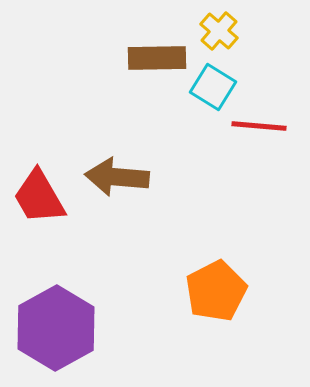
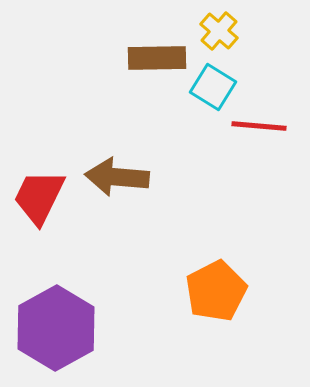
red trapezoid: rotated 56 degrees clockwise
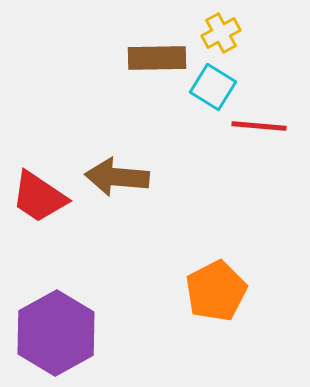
yellow cross: moved 2 px right, 2 px down; rotated 21 degrees clockwise
red trapezoid: rotated 82 degrees counterclockwise
purple hexagon: moved 5 px down
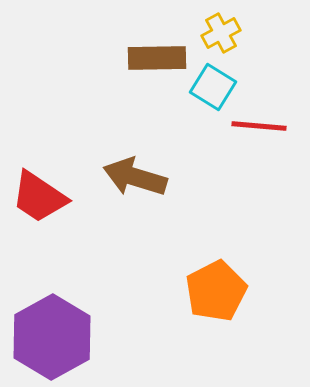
brown arrow: moved 18 px right; rotated 12 degrees clockwise
purple hexagon: moved 4 px left, 4 px down
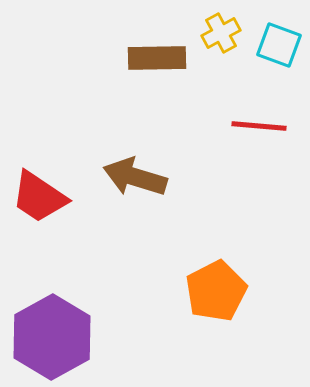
cyan square: moved 66 px right, 42 px up; rotated 12 degrees counterclockwise
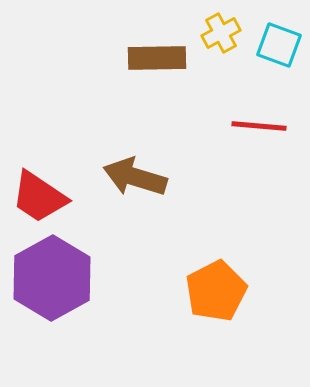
purple hexagon: moved 59 px up
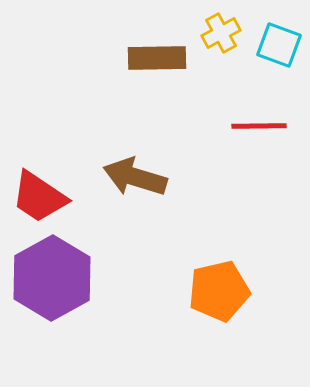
red line: rotated 6 degrees counterclockwise
orange pentagon: moved 3 px right; rotated 14 degrees clockwise
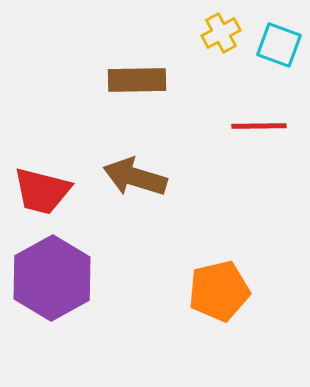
brown rectangle: moved 20 px left, 22 px down
red trapezoid: moved 3 px right, 6 px up; rotated 20 degrees counterclockwise
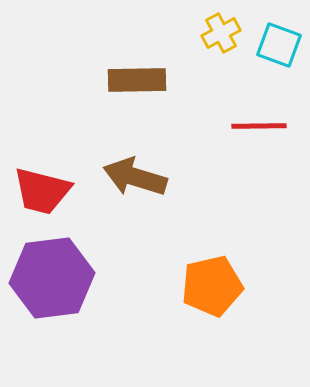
purple hexagon: rotated 22 degrees clockwise
orange pentagon: moved 7 px left, 5 px up
